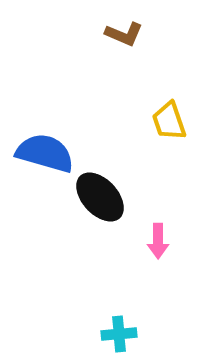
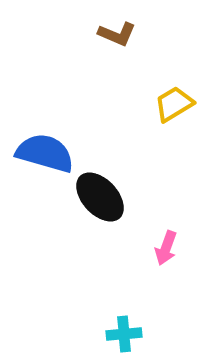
brown L-shape: moved 7 px left
yellow trapezoid: moved 5 px right, 17 px up; rotated 78 degrees clockwise
pink arrow: moved 8 px right, 7 px down; rotated 20 degrees clockwise
cyan cross: moved 5 px right
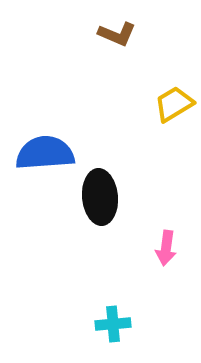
blue semicircle: rotated 20 degrees counterclockwise
black ellipse: rotated 38 degrees clockwise
pink arrow: rotated 12 degrees counterclockwise
cyan cross: moved 11 px left, 10 px up
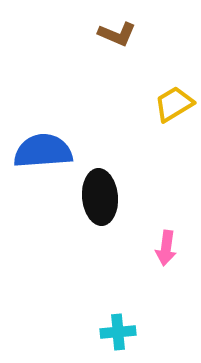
blue semicircle: moved 2 px left, 2 px up
cyan cross: moved 5 px right, 8 px down
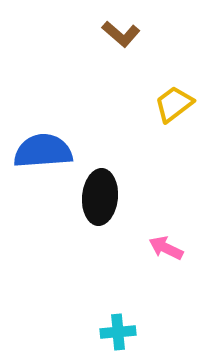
brown L-shape: moved 4 px right; rotated 18 degrees clockwise
yellow trapezoid: rotated 6 degrees counterclockwise
black ellipse: rotated 10 degrees clockwise
pink arrow: rotated 108 degrees clockwise
